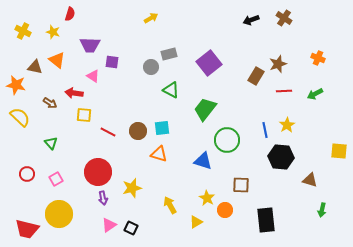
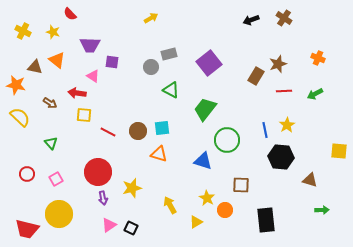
red semicircle at (70, 14): rotated 120 degrees clockwise
red arrow at (74, 93): moved 3 px right
green arrow at (322, 210): rotated 104 degrees counterclockwise
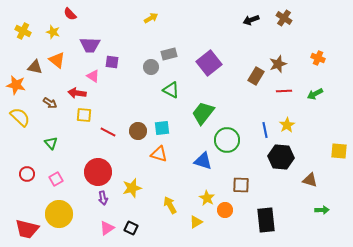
green trapezoid at (205, 109): moved 2 px left, 4 px down
pink triangle at (109, 225): moved 2 px left, 3 px down
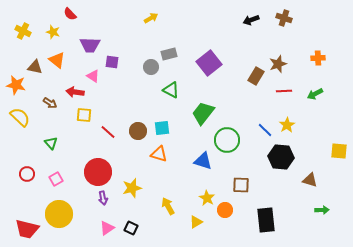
brown cross at (284, 18): rotated 14 degrees counterclockwise
orange cross at (318, 58): rotated 24 degrees counterclockwise
red arrow at (77, 93): moved 2 px left, 1 px up
blue line at (265, 130): rotated 35 degrees counterclockwise
red line at (108, 132): rotated 14 degrees clockwise
yellow arrow at (170, 205): moved 2 px left, 1 px down
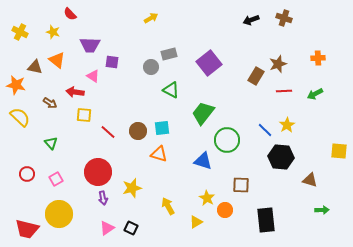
yellow cross at (23, 31): moved 3 px left, 1 px down
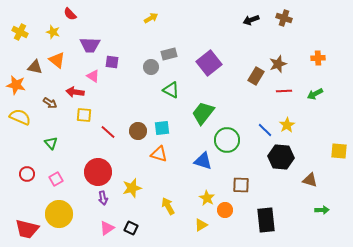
yellow semicircle at (20, 117): rotated 20 degrees counterclockwise
yellow triangle at (196, 222): moved 5 px right, 3 px down
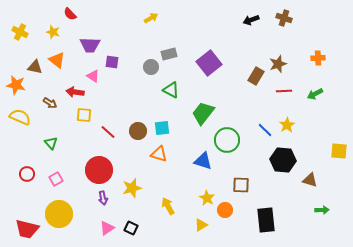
black hexagon at (281, 157): moved 2 px right, 3 px down
red circle at (98, 172): moved 1 px right, 2 px up
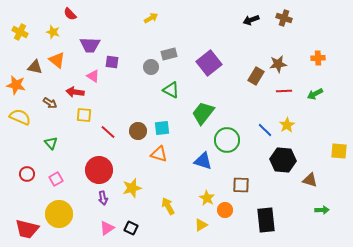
brown star at (278, 64): rotated 12 degrees clockwise
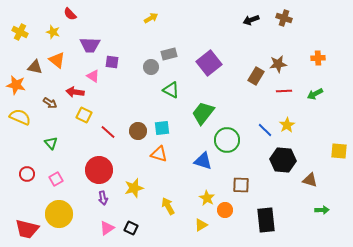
yellow square at (84, 115): rotated 21 degrees clockwise
yellow star at (132, 188): moved 2 px right
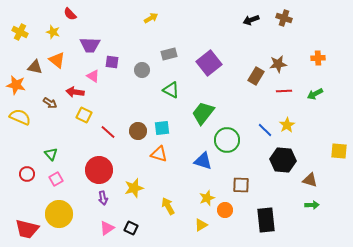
gray circle at (151, 67): moved 9 px left, 3 px down
green triangle at (51, 143): moved 11 px down
yellow star at (207, 198): rotated 21 degrees clockwise
green arrow at (322, 210): moved 10 px left, 5 px up
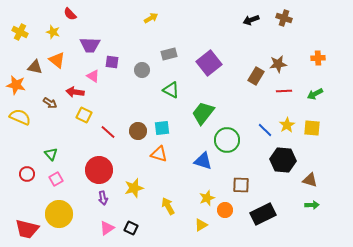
yellow square at (339, 151): moved 27 px left, 23 px up
black rectangle at (266, 220): moved 3 px left, 6 px up; rotated 70 degrees clockwise
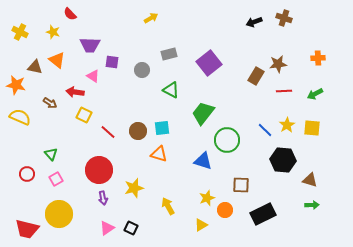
black arrow at (251, 20): moved 3 px right, 2 px down
